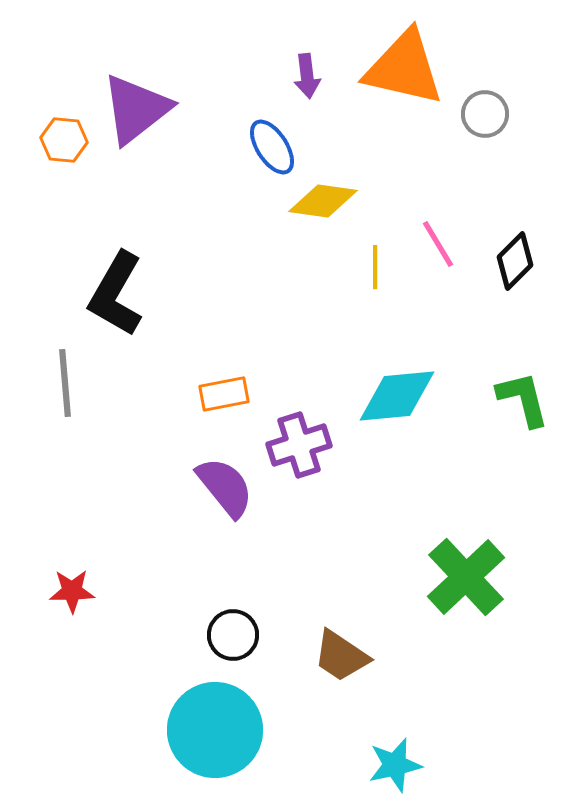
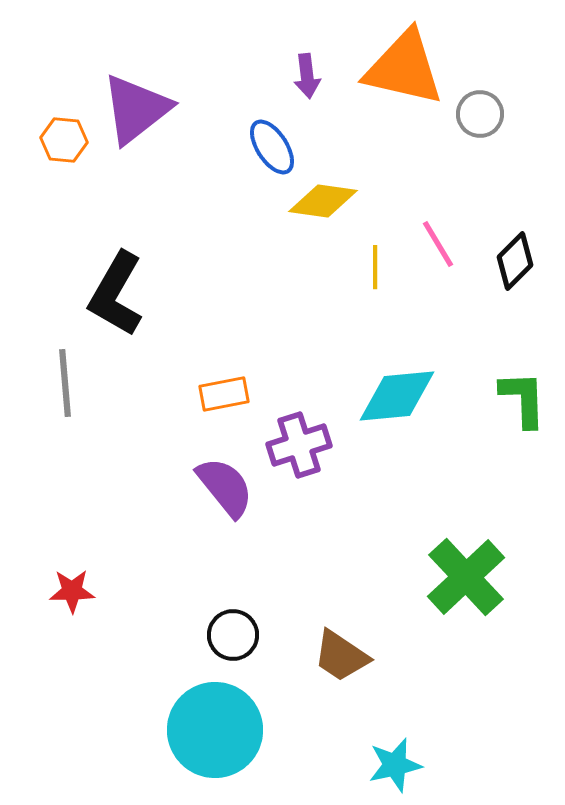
gray circle: moved 5 px left
green L-shape: rotated 12 degrees clockwise
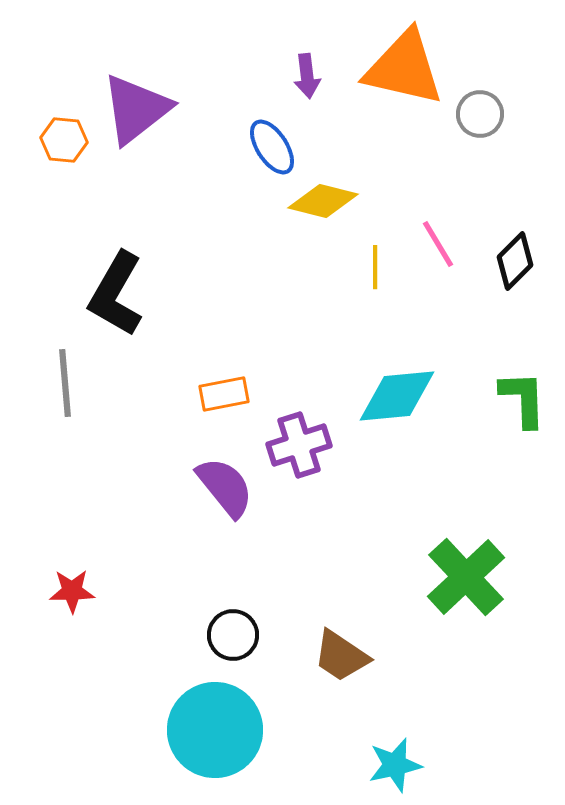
yellow diamond: rotated 6 degrees clockwise
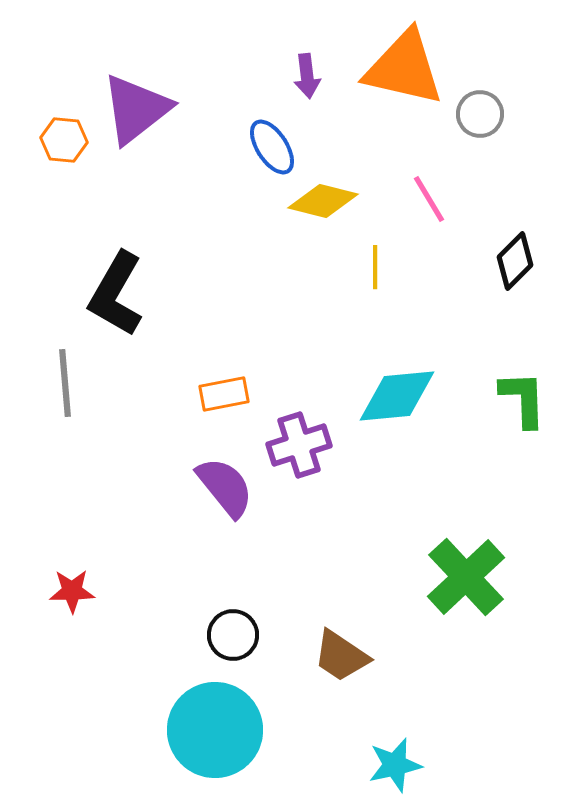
pink line: moved 9 px left, 45 px up
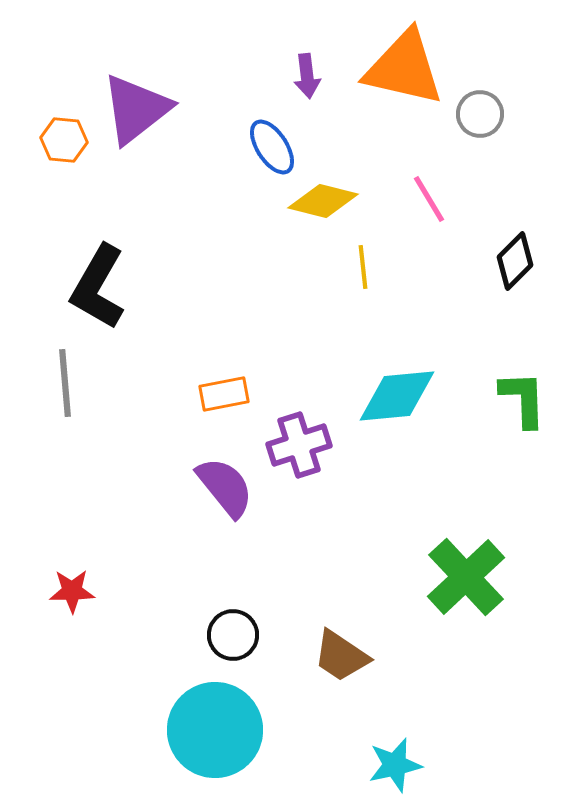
yellow line: moved 12 px left; rotated 6 degrees counterclockwise
black L-shape: moved 18 px left, 7 px up
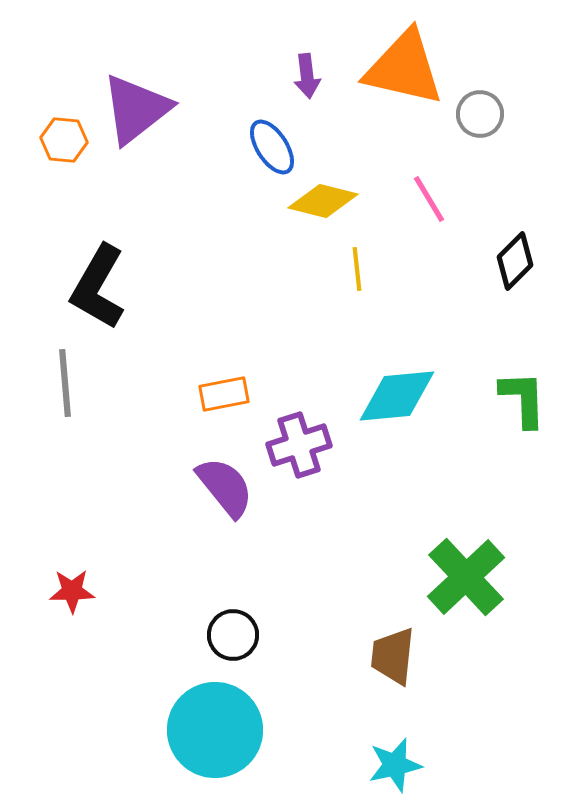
yellow line: moved 6 px left, 2 px down
brown trapezoid: moved 52 px right; rotated 62 degrees clockwise
